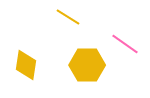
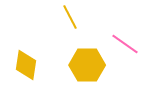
yellow line: moved 2 px right; rotated 30 degrees clockwise
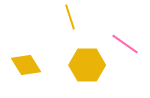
yellow line: rotated 10 degrees clockwise
yellow diamond: rotated 40 degrees counterclockwise
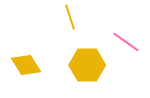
pink line: moved 1 px right, 2 px up
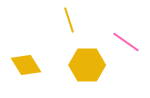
yellow line: moved 1 px left, 3 px down
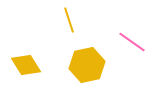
pink line: moved 6 px right
yellow hexagon: rotated 12 degrees counterclockwise
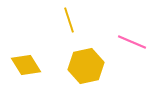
pink line: rotated 12 degrees counterclockwise
yellow hexagon: moved 1 px left, 1 px down
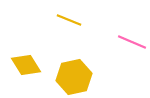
yellow line: rotated 50 degrees counterclockwise
yellow hexagon: moved 12 px left, 11 px down
